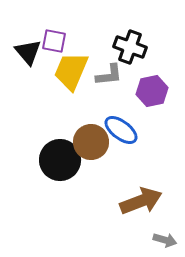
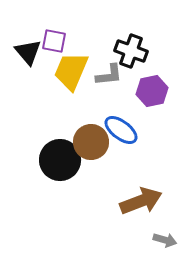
black cross: moved 1 px right, 4 px down
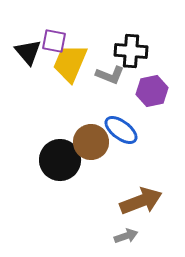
black cross: rotated 16 degrees counterclockwise
yellow trapezoid: moved 1 px left, 8 px up
gray L-shape: moved 1 px right; rotated 28 degrees clockwise
gray arrow: moved 39 px left, 4 px up; rotated 35 degrees counterclockwise
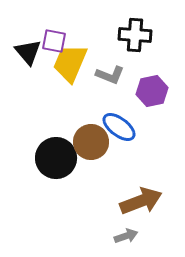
black cross: moved 4 px right, 16 px up
blue ellipse: moved 2 px left, 3 px up
black circle: moved 4 px left, 2 px up
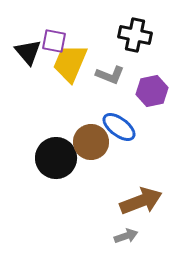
black cross: rotated 8 degrees clockwise
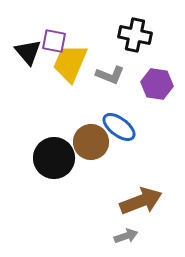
purple hexagon: moved 5 px right, 7 px up; rotated 20 degrees clockwise
black circle: moved 2 px left
